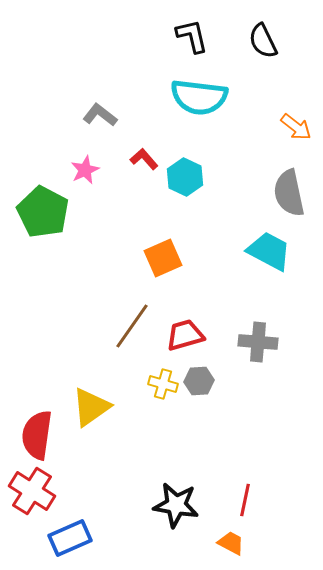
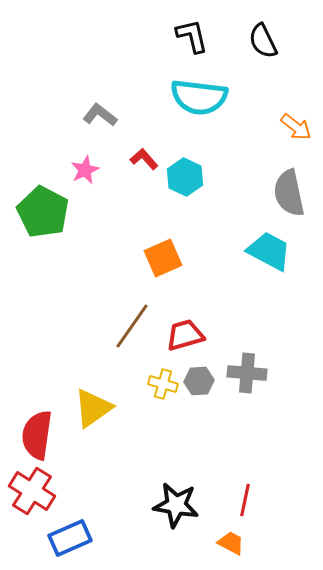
gray cross: moved 11 px left, 31 px down
yellow triangle: moved 2 px right, 1 px down
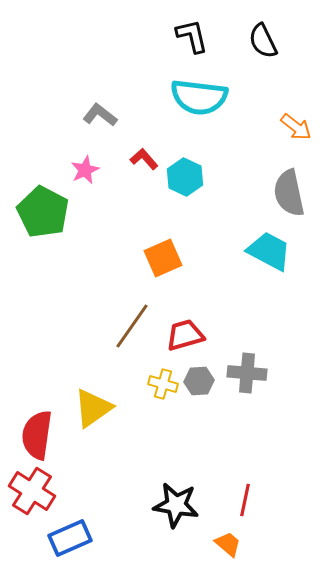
orange trapezoid: moved 3 px left, 1 px down; rotated 12 degrees clockwise
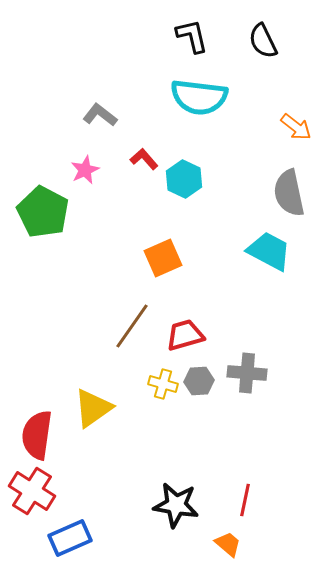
cyan hexagon: moved 1 px left, 2 px down
